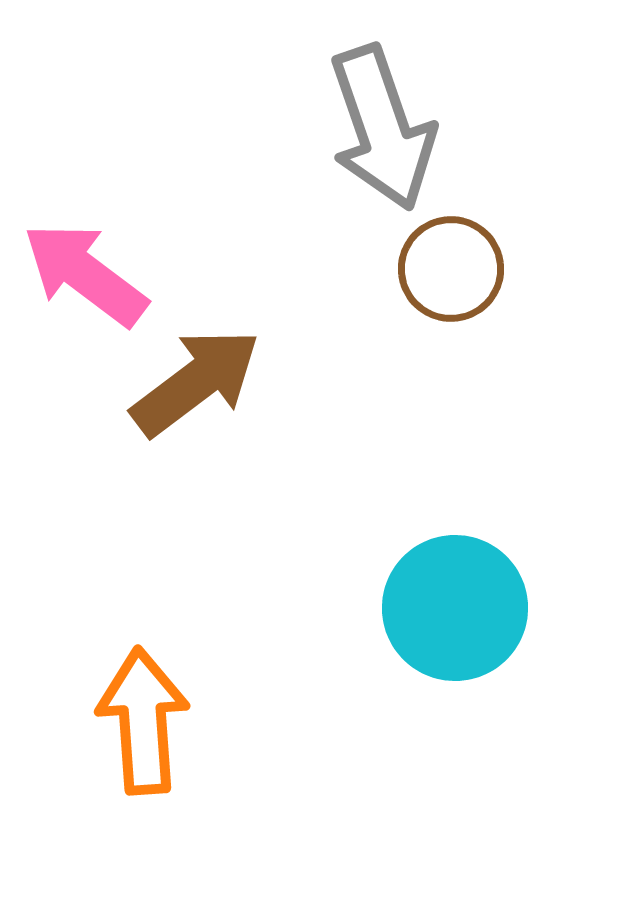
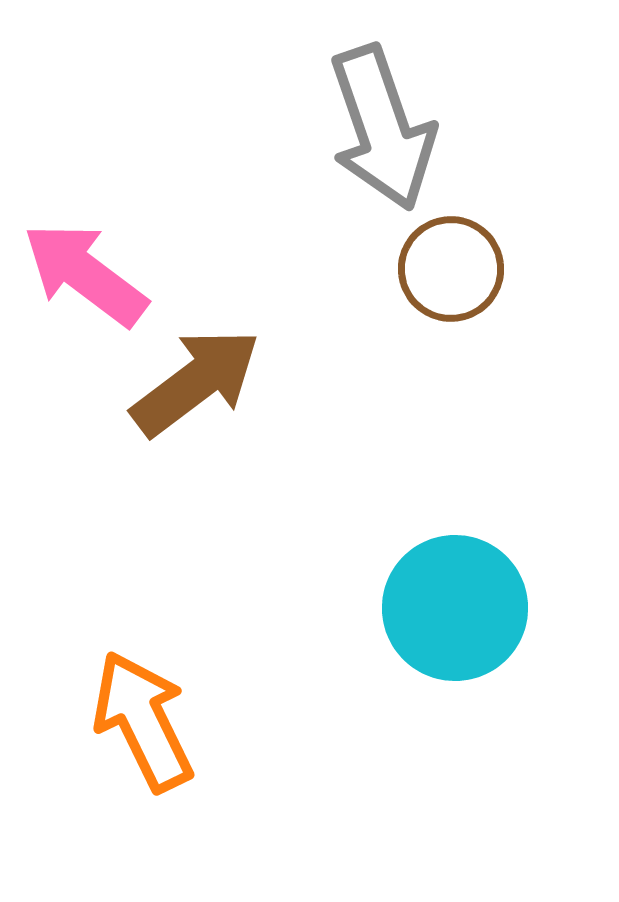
orange arrow: rotated 22 degrees counterclockwise
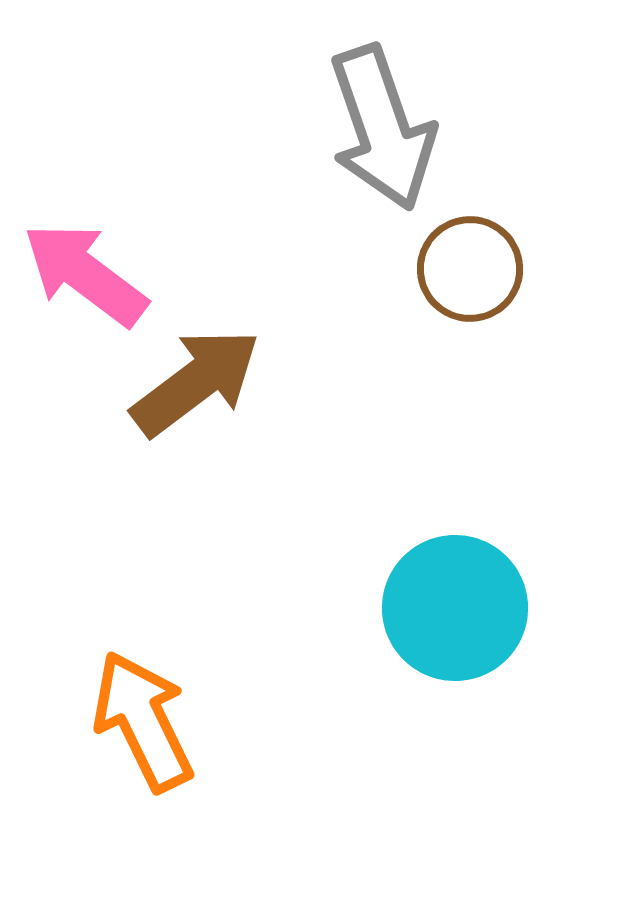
brown circle: moved 19 px right
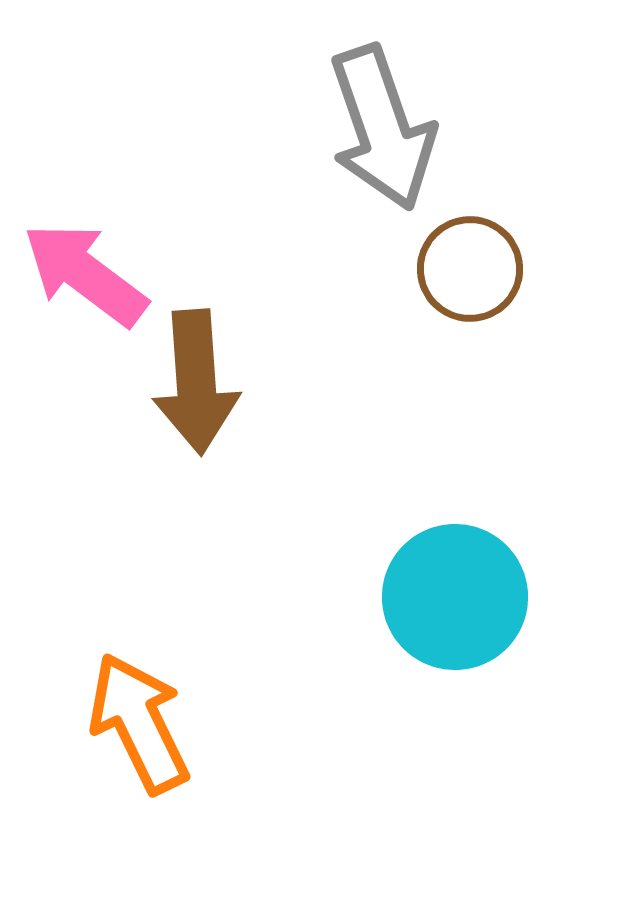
brown arrow: rotated 123 degrees clockwise
cyan circle: moved 11 px up
orange arrow: moved 4 px left, 2 px down
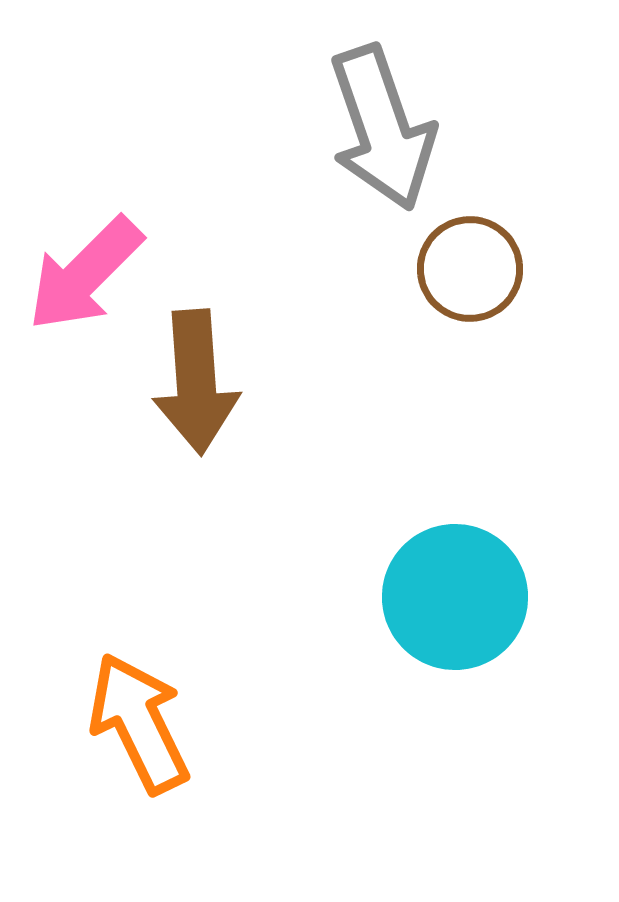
pink arrow: rotated 82 degrees counterclockwise
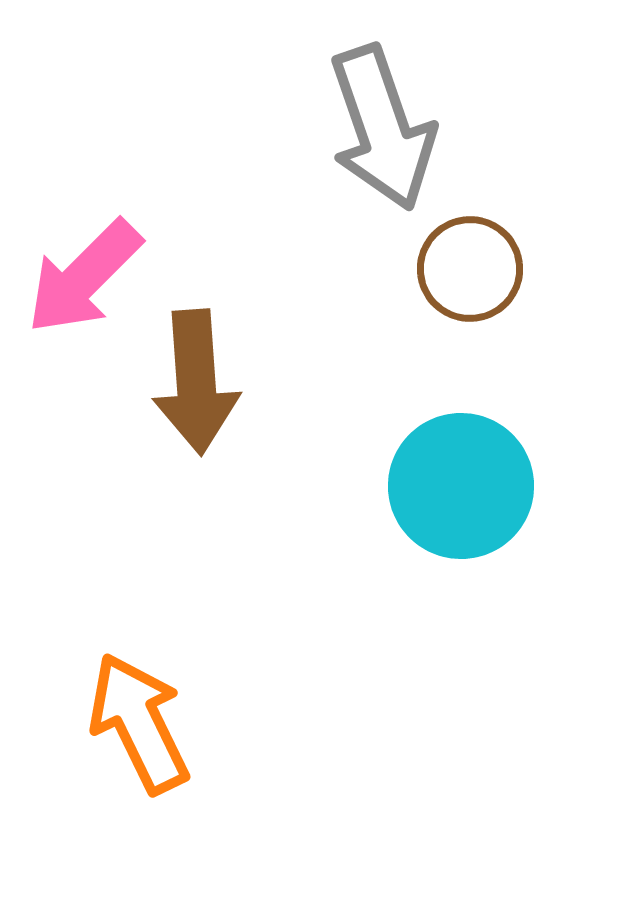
pink arrow: moved 1 px left, 3 px down
cyan circle: moved 6 px right, 111 px up
